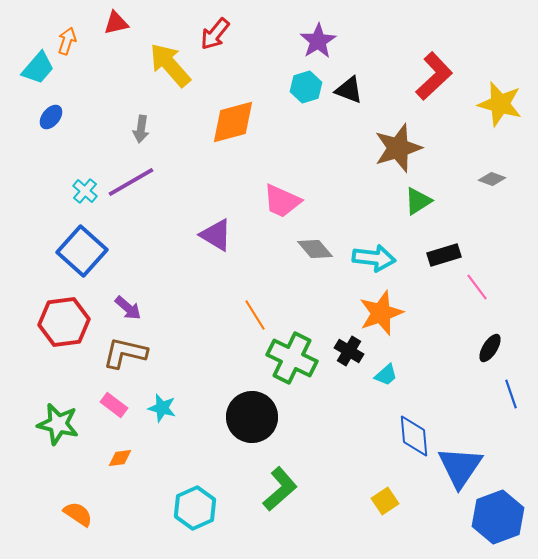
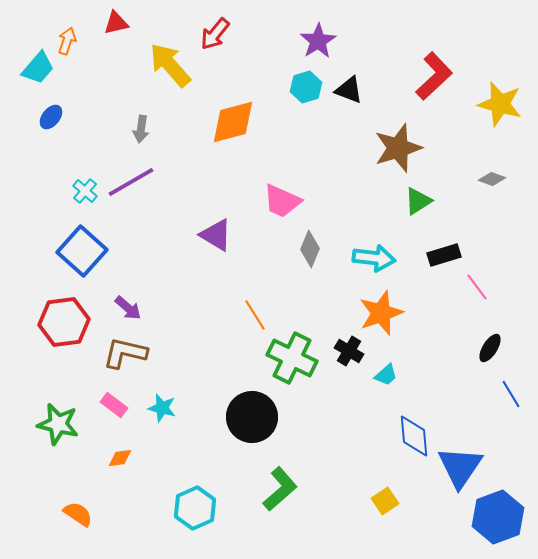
gray diamond at (315, 249): moved 5 px left; rotated 63 degrees clockwise
blue line at (511, 394): rotated 12 degrees counterclockwise
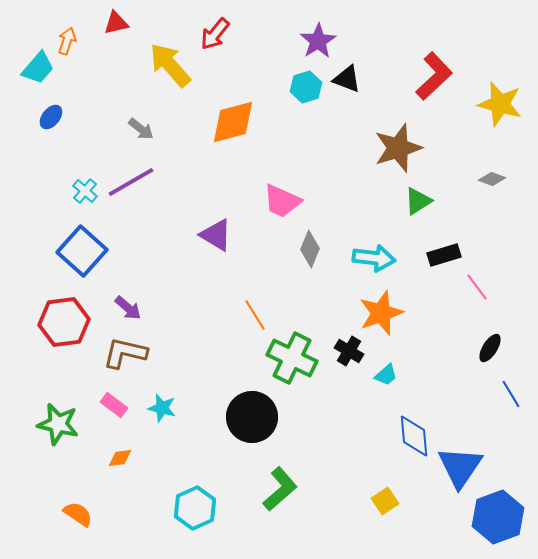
black triangle at (349, 90): moved 2 px left, 11 px up
gray arrow at (141, 129): rotated 60 degrees counterclockwise
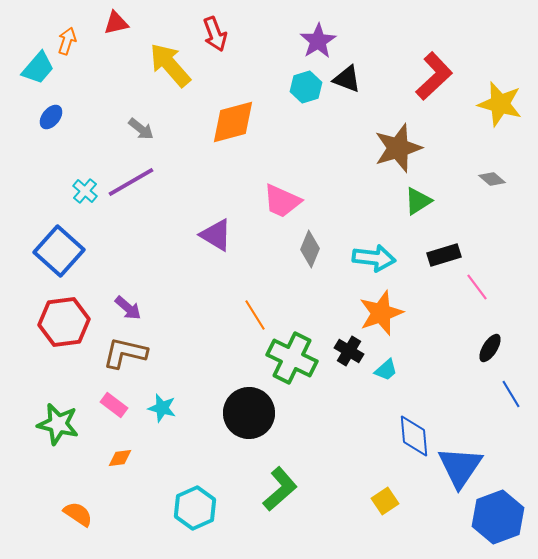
red arrow at (215, 34): rotated 60 degrees counterclockwise
gray diamond at (492, 179): rotated 20 degrees clockwise
blue square at (82, 251): moved 23 px left
cyan trapezoid at (386, 375): moved 5 px up
black circle at (252, 417): moved 3 px left, 4 px up
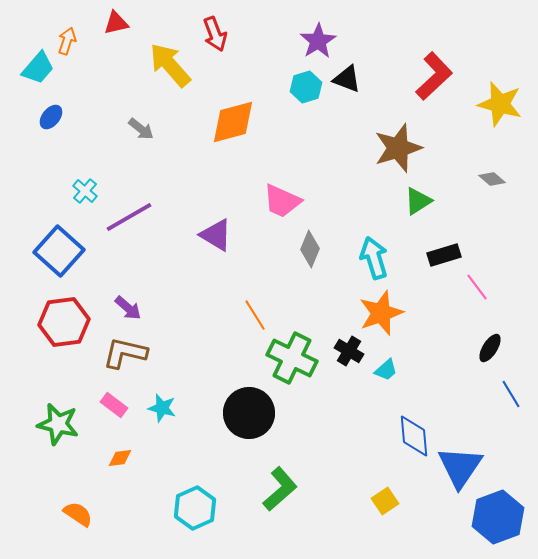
purple line at (131, 182): moved 2 px left, 35 px down
cyan arrow at (374, 258): rotated 114 degrees counterclockwise
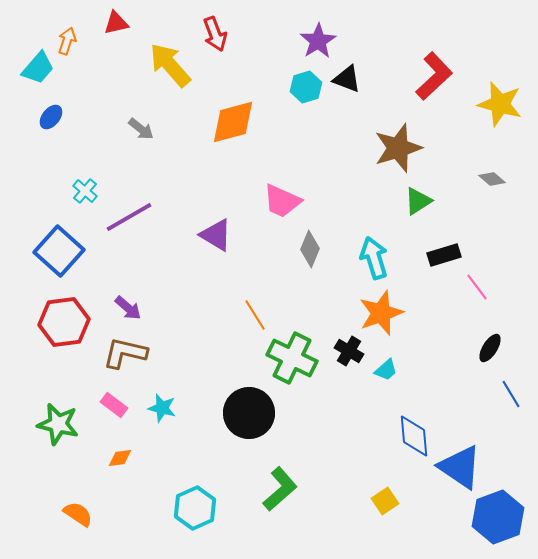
blue triangle at (460, 467): rotated 30 degrees counterclockwise
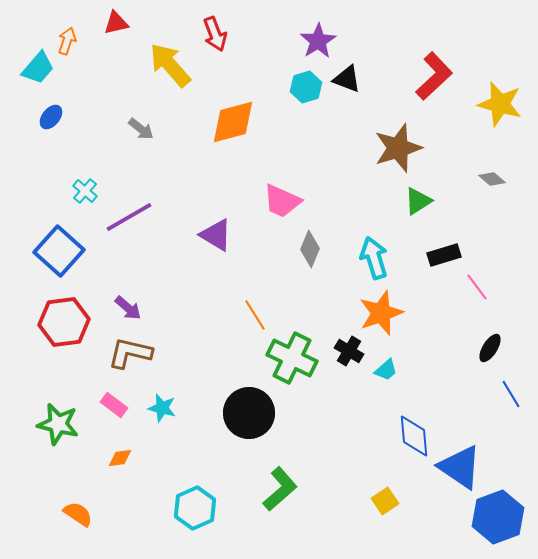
brown L-shape at (125, 353): moved 5 px right
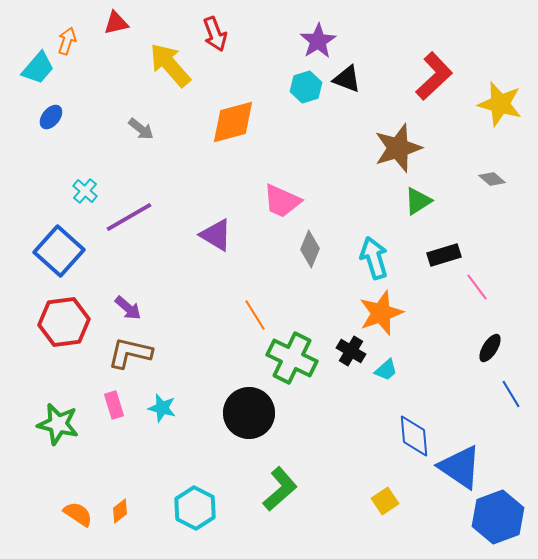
black cross at (349, 351): moved 2 px right
pink rectangle at (114, 405): rotated 36 degrees clockwise
orange diamond at (120, 458): moved 53 px down; rotated 30 degrees counterclockwise
cyan hexagon at (195, 508): rotated 9 degrees counterclockwise
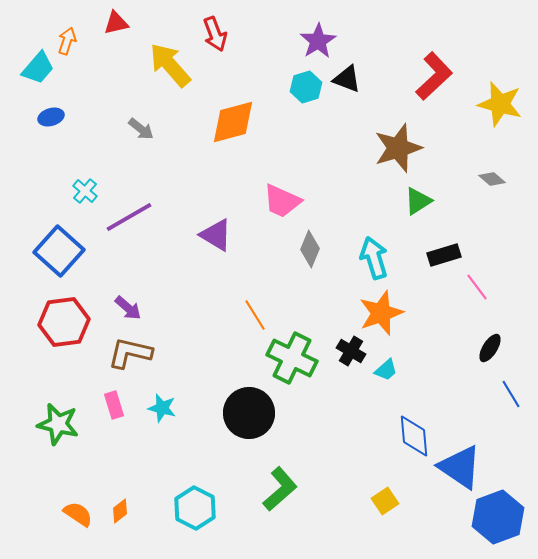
blue ellipse at (51, 117): rotated 35 degrees clockwise
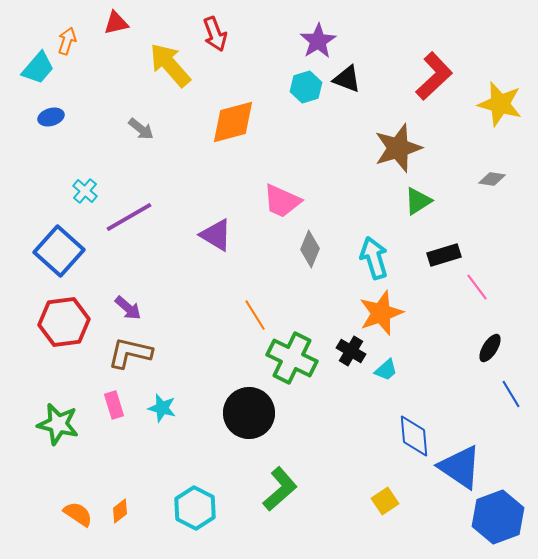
gray diamond at (492, 179): rotated 32 degrees counterclockwise
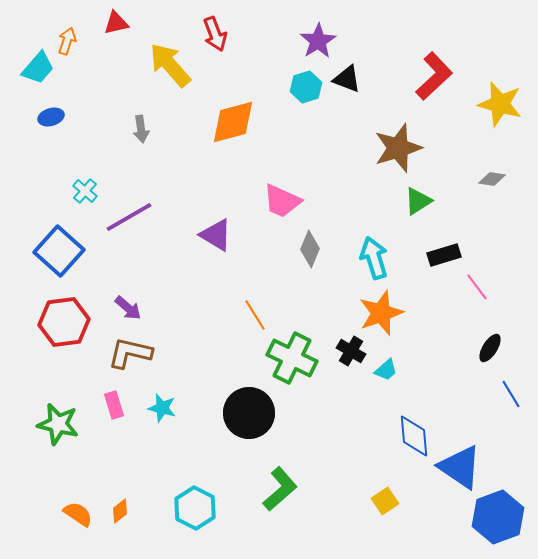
gray arrow at (141, 129): rotated 44 degrees clockwise
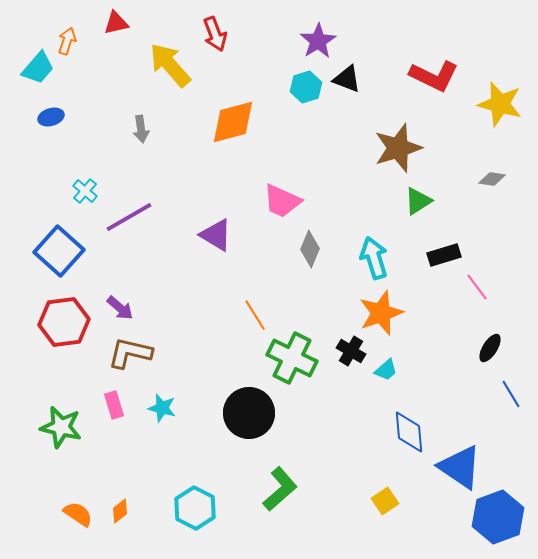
red L-shape at (434, 76): rotated 69 degrees clockwise
purple arrow at (128, 308): moved 8 px left
green star at (58, 424): moved 3 px right, 3 px down
blue diamond at (414, 436): moved 5 px left, 4 px up
